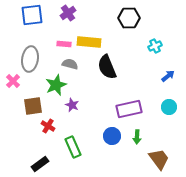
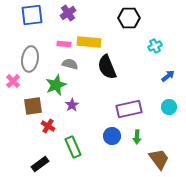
purple star: rotated 16 degrees clockwise
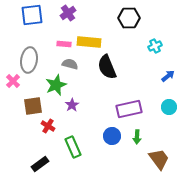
gray ellipse: moved 1 px left, 1 px down
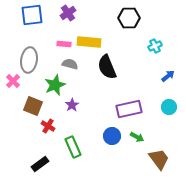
green star: moved 1 px left
brown square: rotated 30 degrees clockwise
green arrow: rotated 64 degrees counterclockwise
